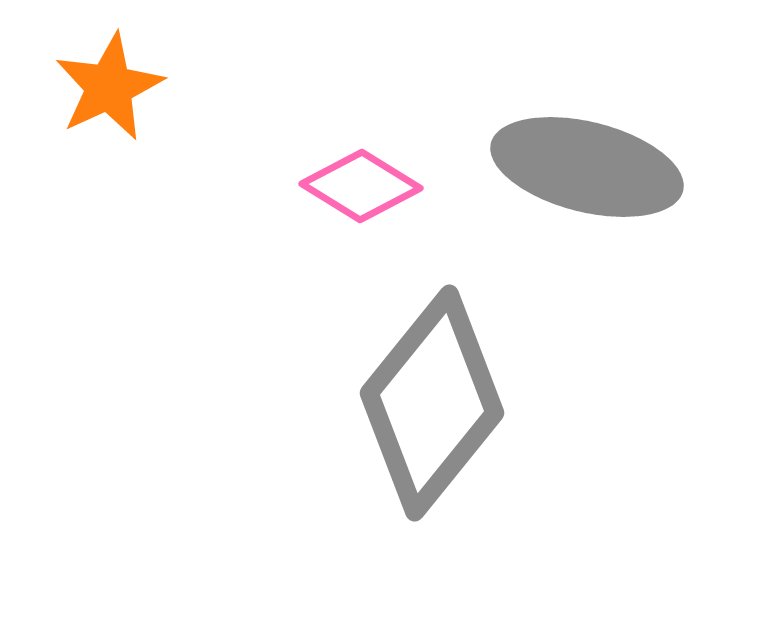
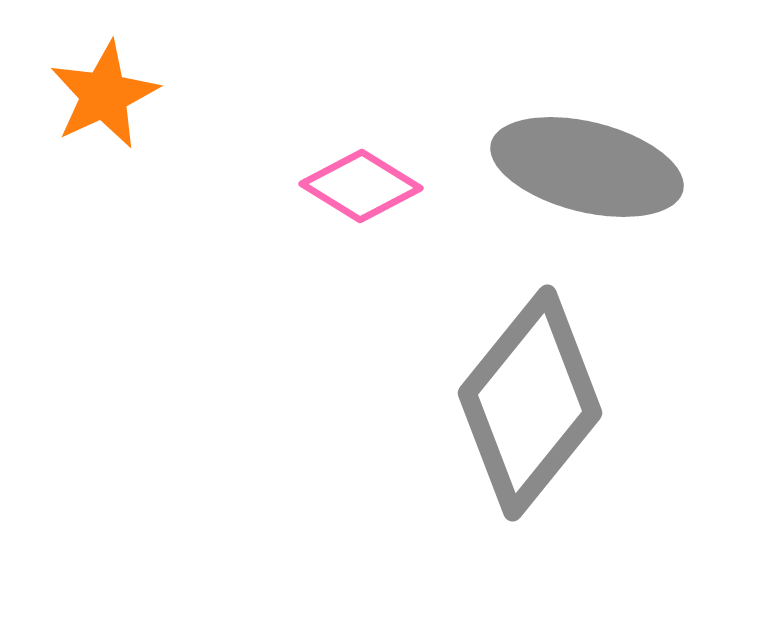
orange star: moved 5 px left, 8 px down
gray diamond: moved 98 px right
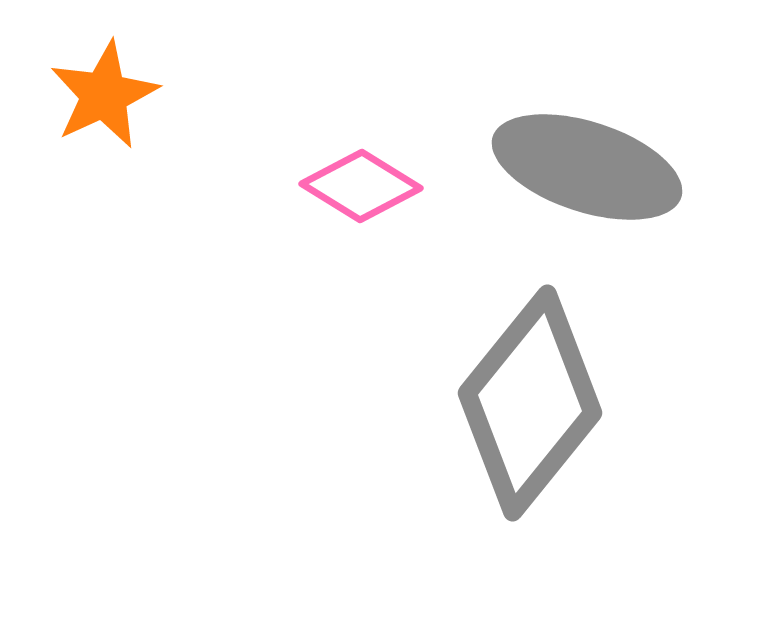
gray ellipse: rotated 4 degrees clockwise
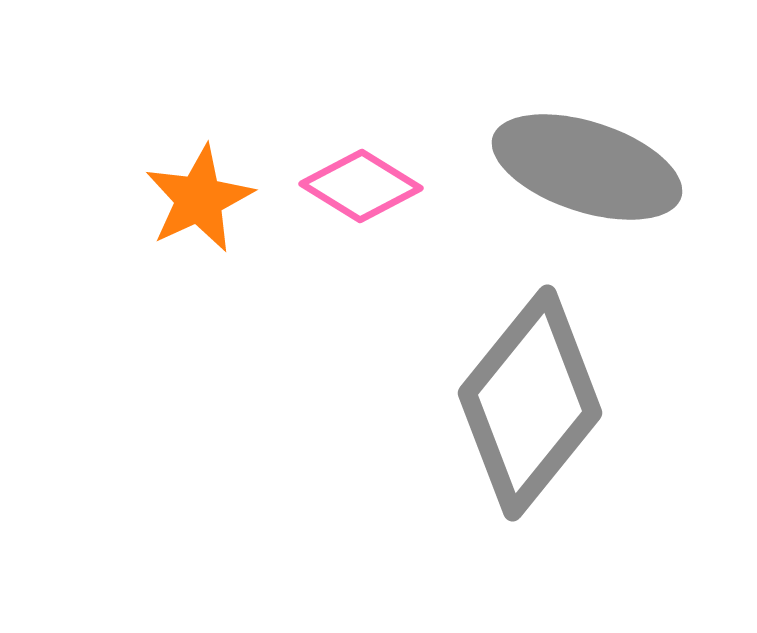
orange star: moved 95 px right, 104 px down
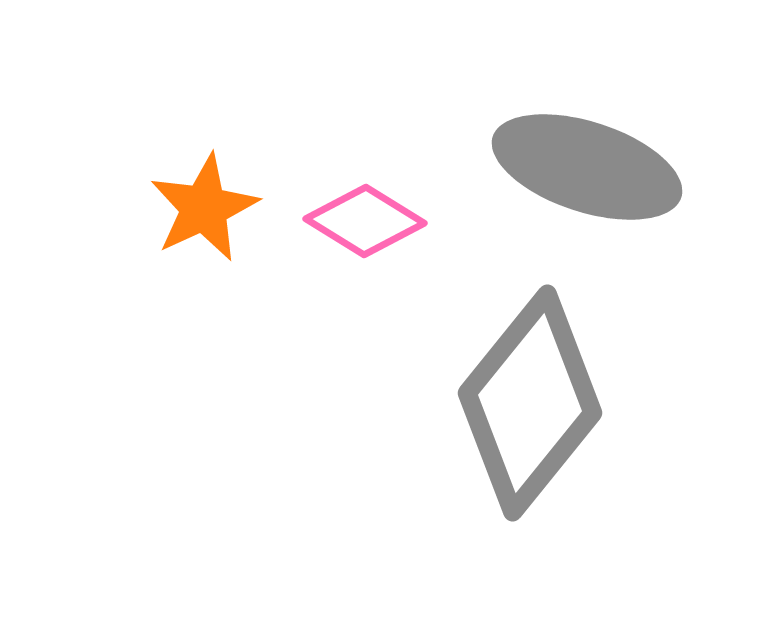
pink diamond: moved 4 px right, 35 px down
orange star: moved 5 px right, 9 px down
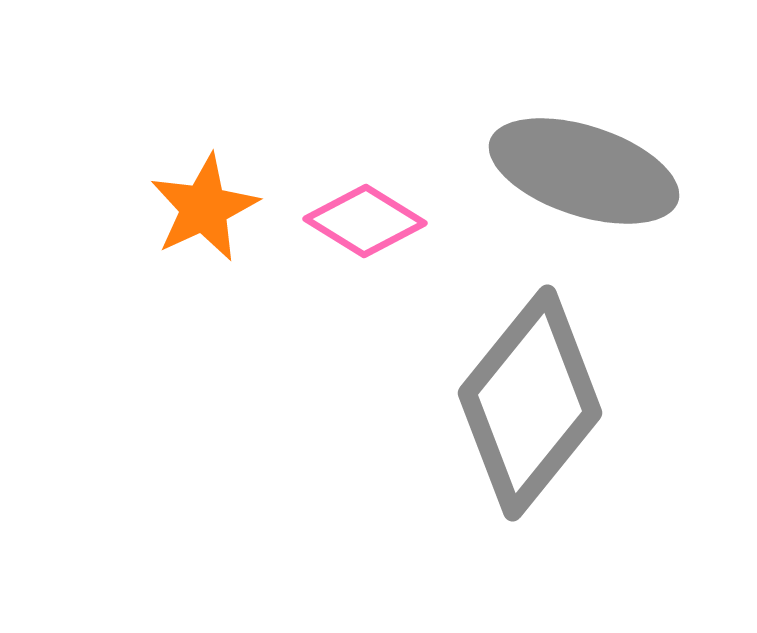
gray ellipse: moved 3 px left, 4 px down
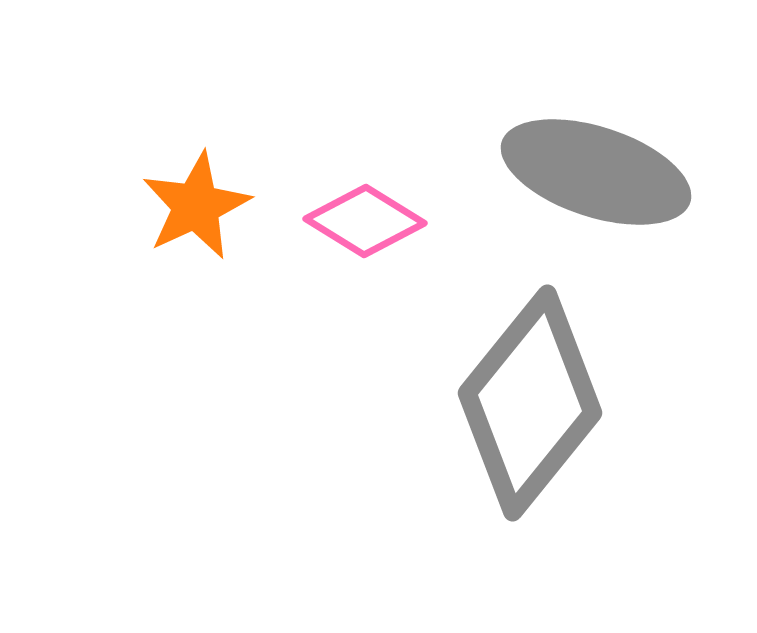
gray ellipse: moved 12 px right, 1 px down
orange star: moved 8 px left, 2 px up
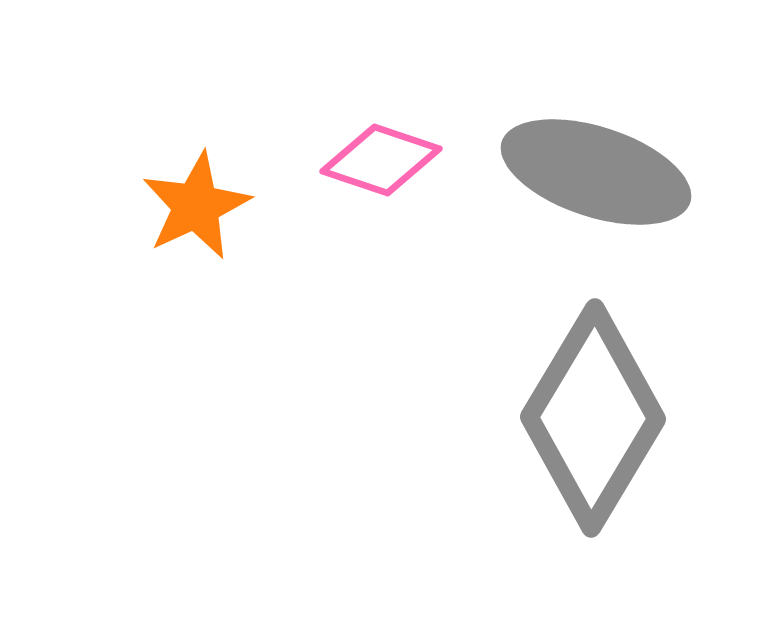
pink diamond: moved 16 px right, 61 px up; rotated 13 degrees counterclockwise
gray diamond: moved 63 px right, 15 px down; rotated 8 degrees counterclockwise
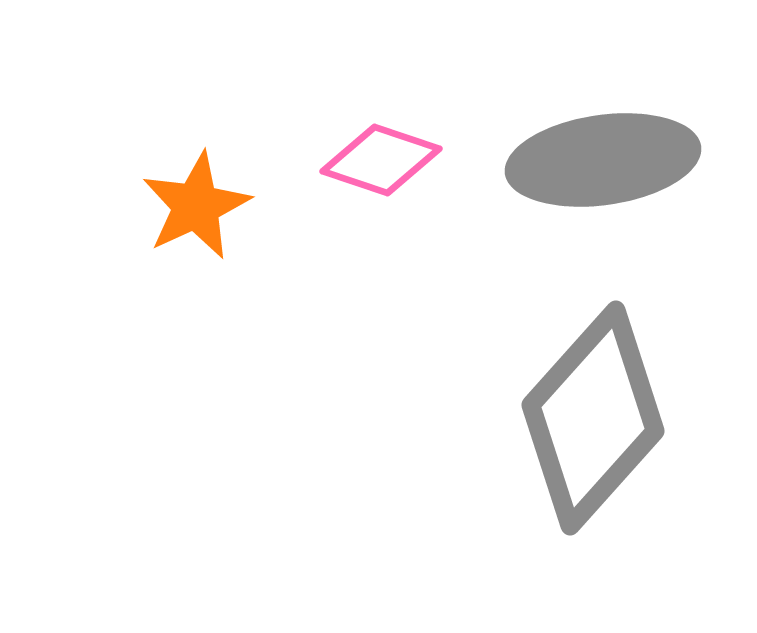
gray ellipse: moved 7 px right, 12 px up; rotated 26 degrees counterclockwise
gray diamond: rotated 11 degrees clockwise
